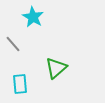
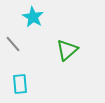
green triangle: moved 11 px right, 18 px up
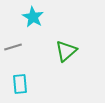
gray line: moved 3 px down; rotated 66 degrees counterclockwise
green triangle: moved 1 px left, 1 px down
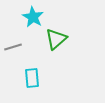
green triangle: moved 10 px left, 12 px up
cyan rectangle: moved 12 px right, 6 px up
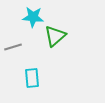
cyan star: rotated 25 degrees counterclockwise
green triangle: moved 1 px left, 3 px up
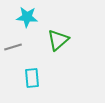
cyan star: moved 6 px left
green triangle: moved 3 px right, 4 px down
